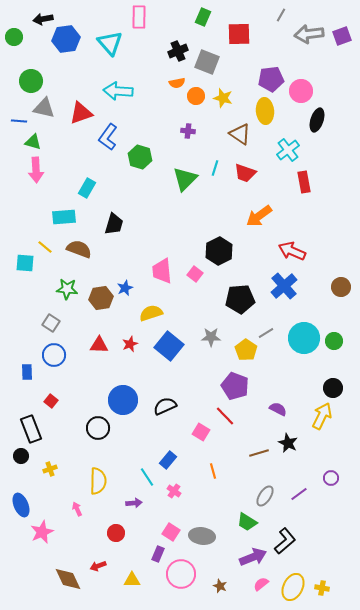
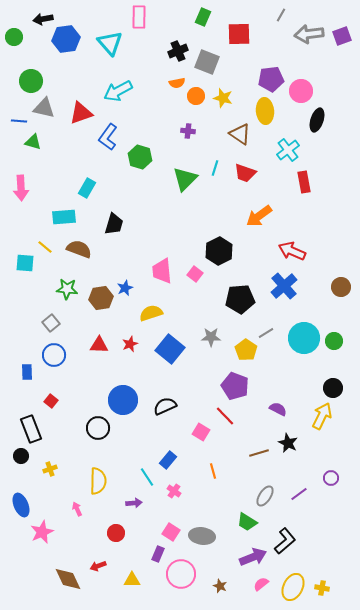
cyan arrow at (118, 91): rotated 32 degrees counterclockwise
pink arrow at (36, 170): moved 15 px left, 18 px down
gray square at (51, 323): rotated 18 degrees clockwise
blue square at (169, 346): moved 1 px right, 3 px down
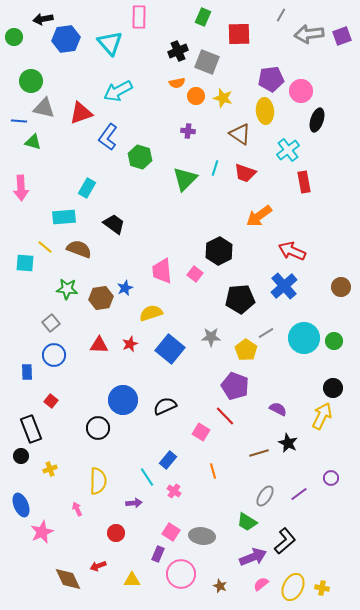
black trapezoid at (114, 224): rotated 70 degrees counterclockwise
